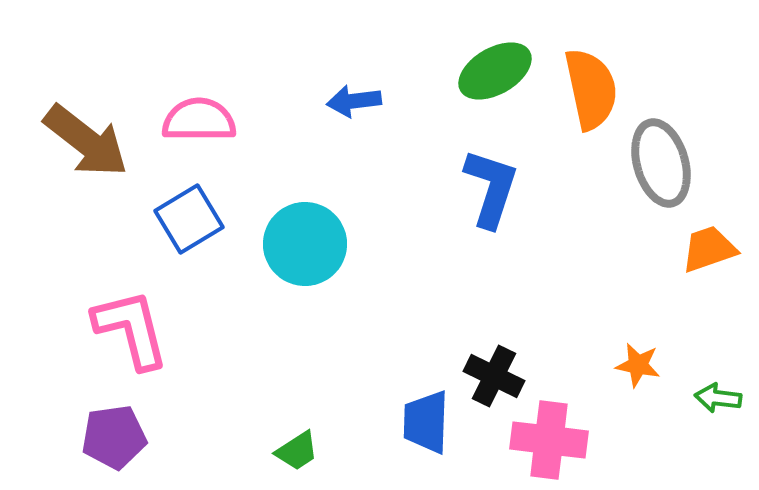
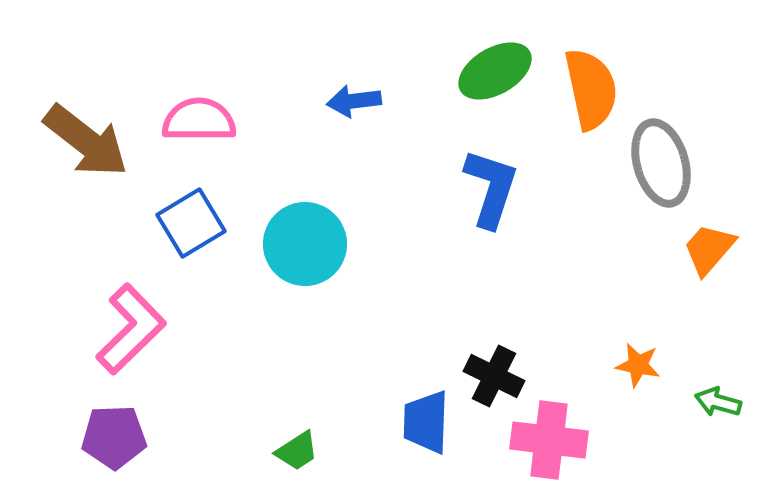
blue square: moved 2 px right, 4 px down
orange trapezoid: rotated 30 degrees counterclockwise
pink L-shape: rotated 60 degrees clockwise
green arrow: moved 4 px down; rotated 9 degrees clockwise
purple pentagon: rotated 6 degrees clockwise
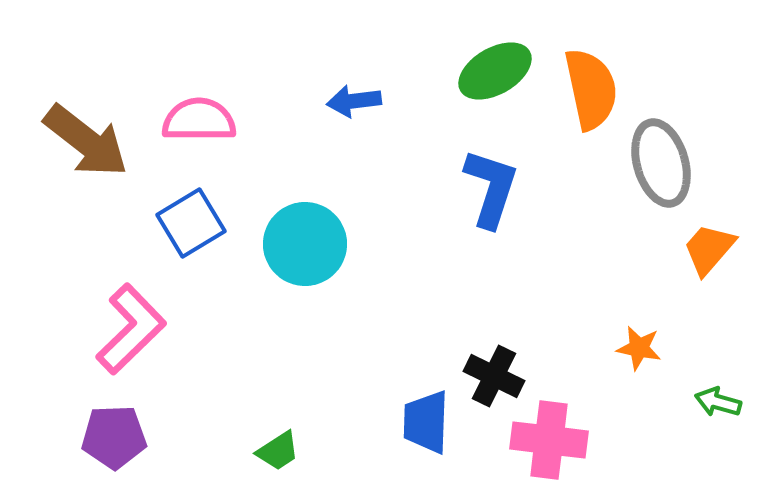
orange star: moved 1 px right, 17 px up
green trapezoid: moved 19 px left
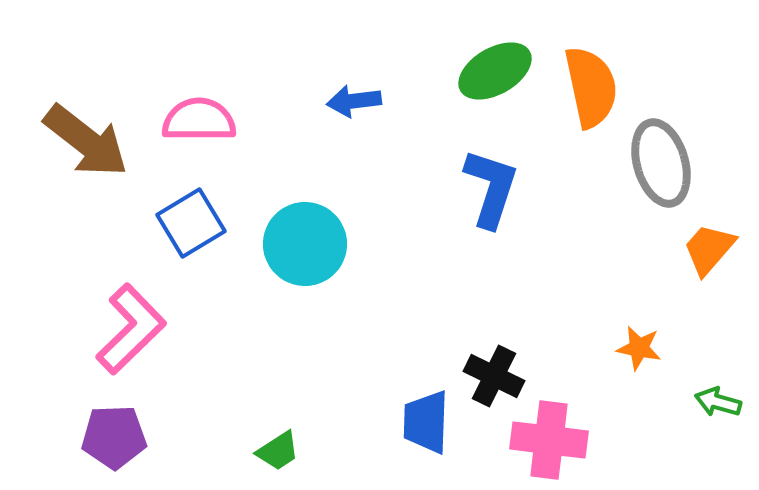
orange semicircle: moved 2 px up
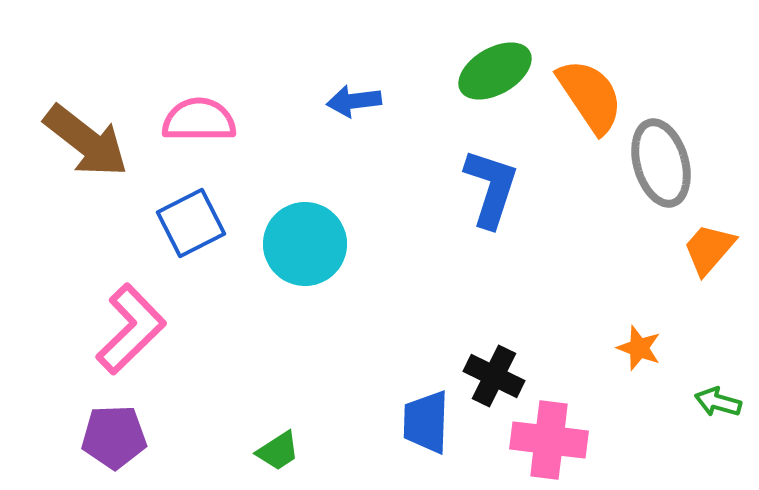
orange semicircle: moved 1 px left, 9 px down; rotated 22 degrees counterclockwise
blue square: rotated 4 degrees clockwise
orange star: rotated 9 degrees clockwise
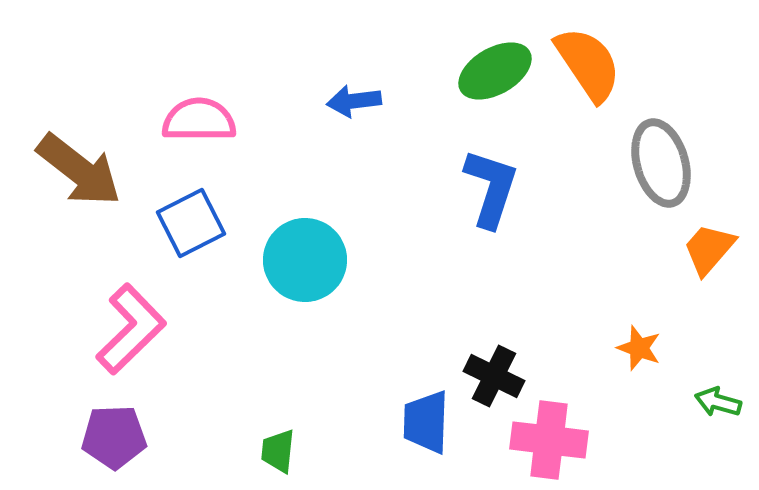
orange semicircle: moved 2 px left, 32 px up
brown arrow: moved 7 px left, 29 px down
cyan circle: moved 16 px down
green trapezoid: rotated 129 degrees clockwise
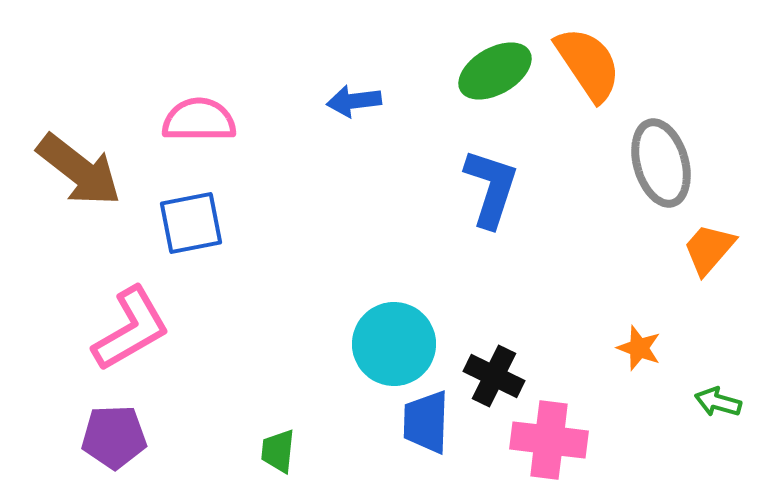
blue square: rotated 16 degrees clockwise
cyan circle: moved 89 px right, 84 px down
pink L-shape: rotated 14 degrees clockwise
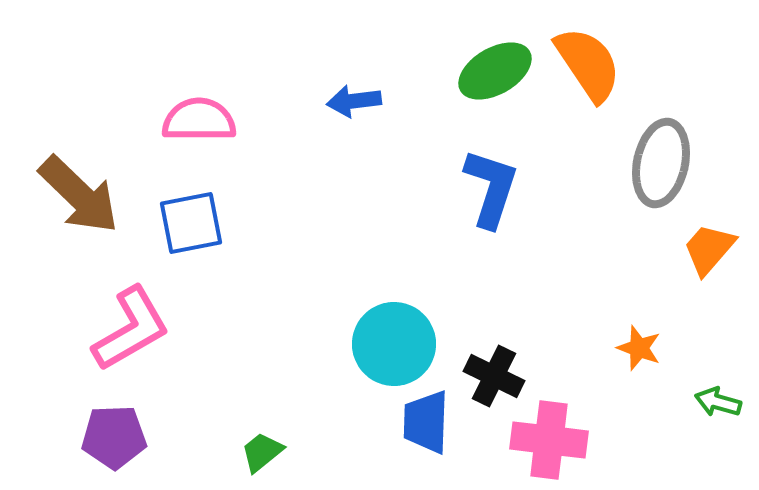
gray ellipse: rotated 28 degrees clockwise
brown arrow: moved 25 px down; rotated 6 degrees clockwise
green trapezoid: moved 16 px left, 1 px down; rotated 45 degrees clockwise
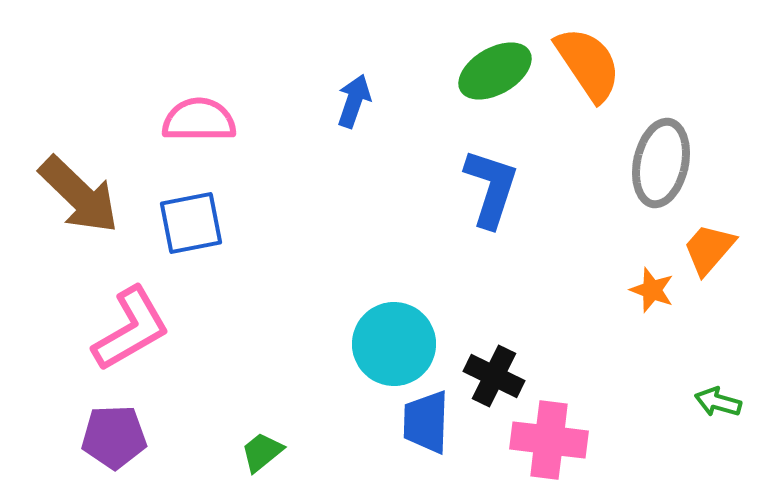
blue arrow: rotated 116 degrees clockwise
orange star: moved 13 px right, 58 px up
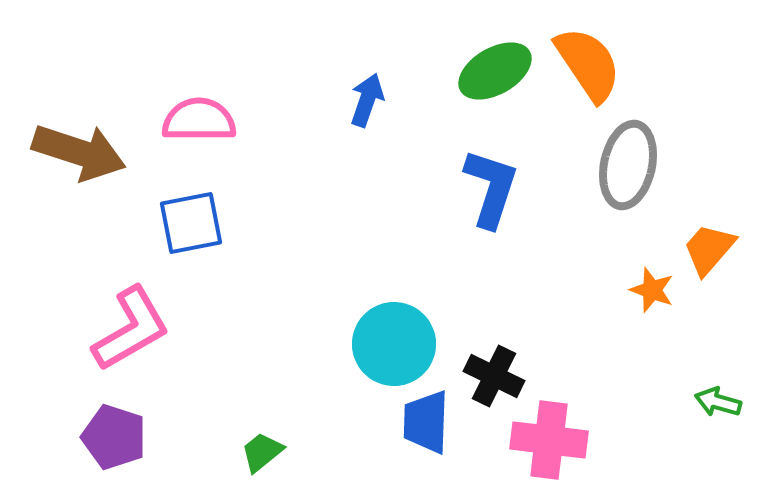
blue arrow: moved 13 px right, 1 px up
gray ellipse: moved 33 px left, 2 px down
brown arrow: moved 43 px up; rotated 26 degrees counterclockwise
purple pentagon: rotated 20 degrees clockwise
